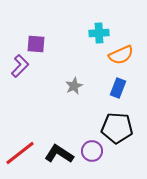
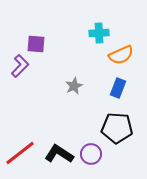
purple circle: moved 1 px left, 3 px down
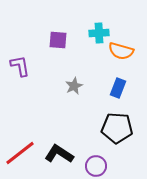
purple square: moved 22 px right, 4 px up
orange semicircle: moved 4 px up; rotated 40 degrees clockwise
purple L-shape: rotated 55 degrees counterclockwise
purple circle: moved 5 px right, 12 px down
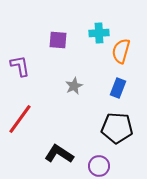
orange semicircle: rotated 90 degrees clockwise
red line: moved 34 px up; rotated 16 degrees counterclockwise
purple circle: moved 3 px right
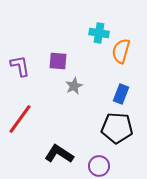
cyan cross: rotated 12 degrees clockwise
purple square: moved 21 px down
blue rectangle: moved 3 px right, 6 px down
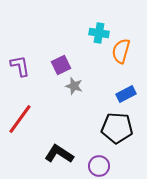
purple square: moved 3 px right, 4 px down; rotated 30 degrees counterclockwise
gray star: rotated 30 degrees counterclockwise
blue rectangle: moved 5 px right; rotated 42 degrees clockwise
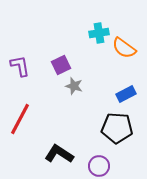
cyan cross: rotated 18 degrees counterclockwise
orange semicircle: moved 3 px right, 3 px up; rotated 70 degrees counterclockwise
red line: rotated 8 degrees counterclockwise
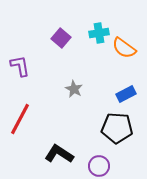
purple square: moved 27 px up; rotated 24 degrees counterclockwise
gray star: moved 3 px down; rotated 12 degrees clockwise
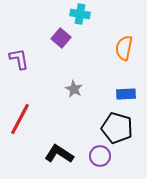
cyan cross: moved 19 px left, 19 px up; rotated 18 degrees clockwise
orange semicircle: rotated 65 degrees clockwise
purple L-shape: moved 1 px left, 7 px up
blue rectangle: rotated 24 degrees clockwise
black pentagon: rotated 12 degrees clockwise
purple circle: moved 1 px right, 10 px up
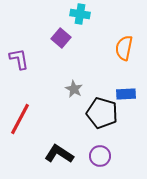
black pentagon: moved 15 px left, 15 px up
